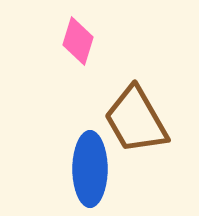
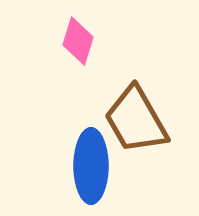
blue ellipse: moved 1 px right, 3 px up
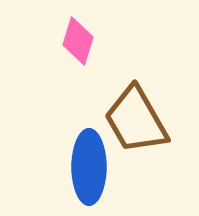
blue ellipse: moved 2 px left, 1 px down
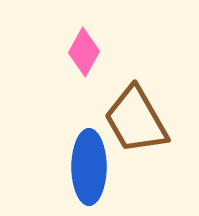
pink diamond: moved 6 px right, 11 px down; rotated 12 degrees clockwise
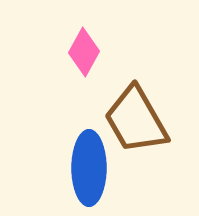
blue ellipse: moved 1 px down
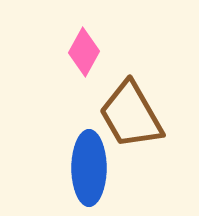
brown trapezoid: moved 5 px left, 5 px up
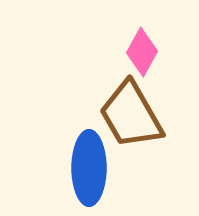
pink diamond: moved 58 px right
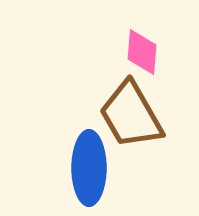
pink diamond: rotated 24 degrees counterclockwise
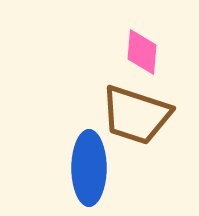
brown trapezoid: moved 5 px right; rotated 42 degrees counterclockwise
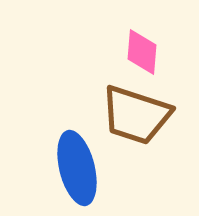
blue ellipse: moved 12 px left; rotated 14 degrees counterclockwise
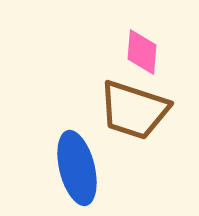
brown trapezoid: moved 2 px left, 5 px up
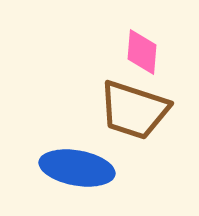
blue ellipse: rotated 66 degrees counterclockwise
